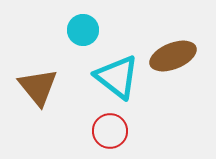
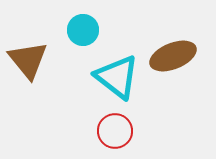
brown triangle: moved 10 px left, 27 px up
red circle: moved 5 px right
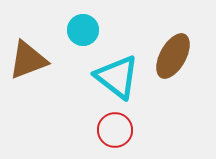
brown ellipse: rotated 39 degrees counterclockwise
brown triangle: rotated 48 degrees clockwise
red circle: moved 1 px up
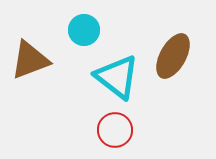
cyan circle: moved 1 px right
brown triangle: moved 2 px right
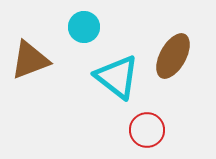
cyan circle: moved 3 px up
red circle: moved 32 px right
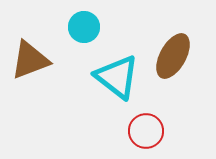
red circle: moved 1 px left, 1 px down
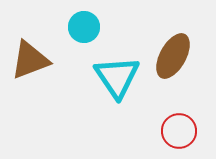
cyan triangle: rotated 18 degrees clockwise
red circle: moved 33 px right
